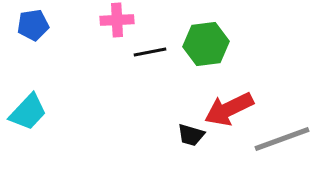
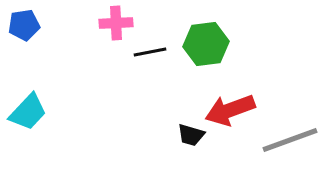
pink cross: moved 1 px left, 3 px down
blue pentagon: moved 9 px left
red arrow: moved 1 px right, 1 px down; rotated 6 degrees clockwise
gray line: moved 8 px right, 1 px down
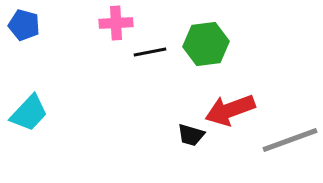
blue pentagon: rotated 24 degrees clockwise
cyan trapezoid: moved 1 px right, 1 px down
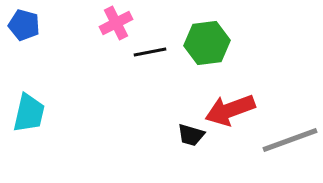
pink cross: rotated 24 degrees counterclockwise
green hexagon: moved 1 px right, 1 px up
cyan trapezoid: rotated 30 degrees counterclockwise
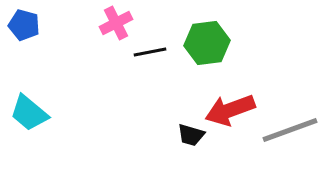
cyan trapezoid: rotated 117 degrees clockwise
gray line: moved 10 px up
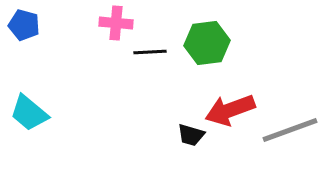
pink cross: rotated 32 degrees clockwise
black line: rotated 8 degrees clockwise
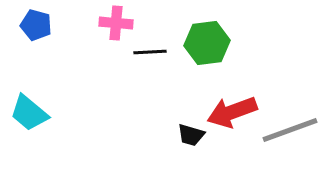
blue pentagon: moved 12 px right
red arrow: moved 2 px right, 2 px down
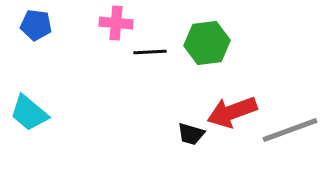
blue pentagon: rotated 8 degrees counterclockwise
black trapezoid: moved 1 px up
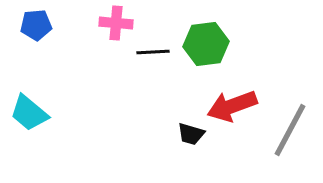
blue pentagon: rotated 12 degrees counterclockwise
green hexagon: moved 1 px left, 1 px down
black line: moved 3 px right
red arrow: moved 6 px up
gray line: rotated 42 degrees counterclockwise
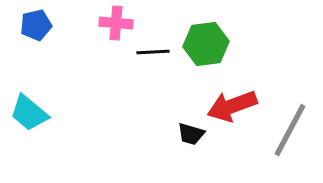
blue pentagon: rotated 8 degrees counterclockwise
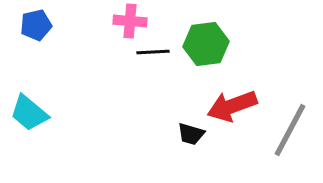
pink cross: moved 14 px right, 2 px up
